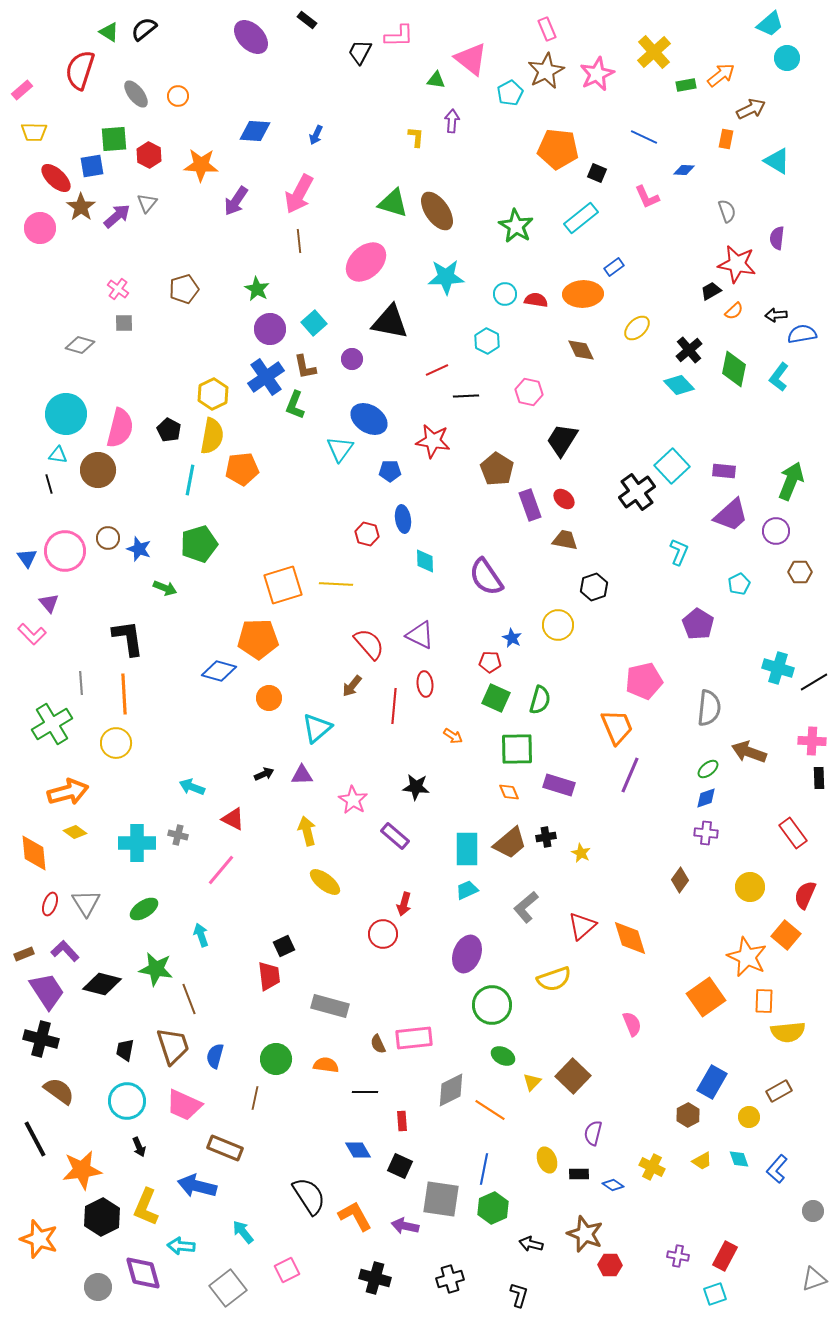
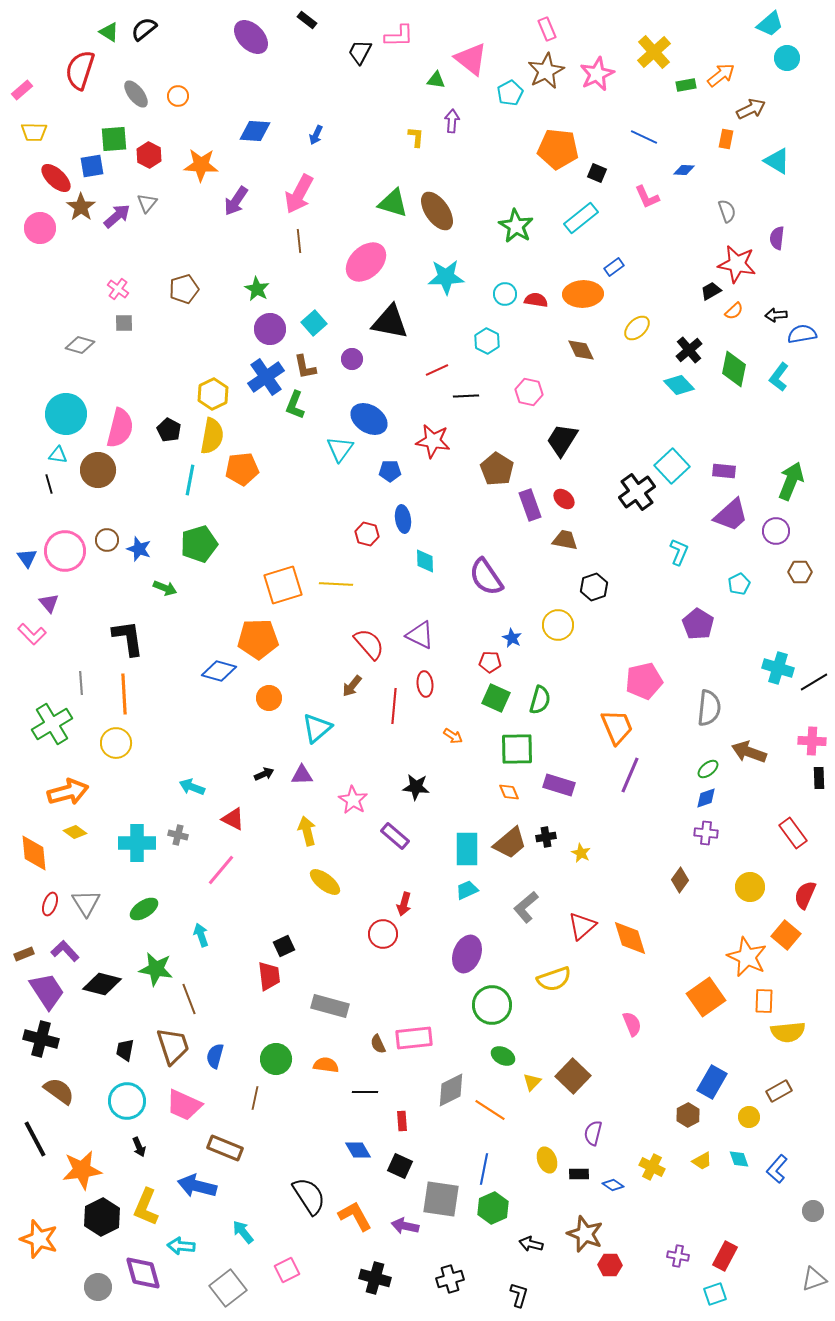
brown circle at (108, 538): moved 1 px left, 2 px down
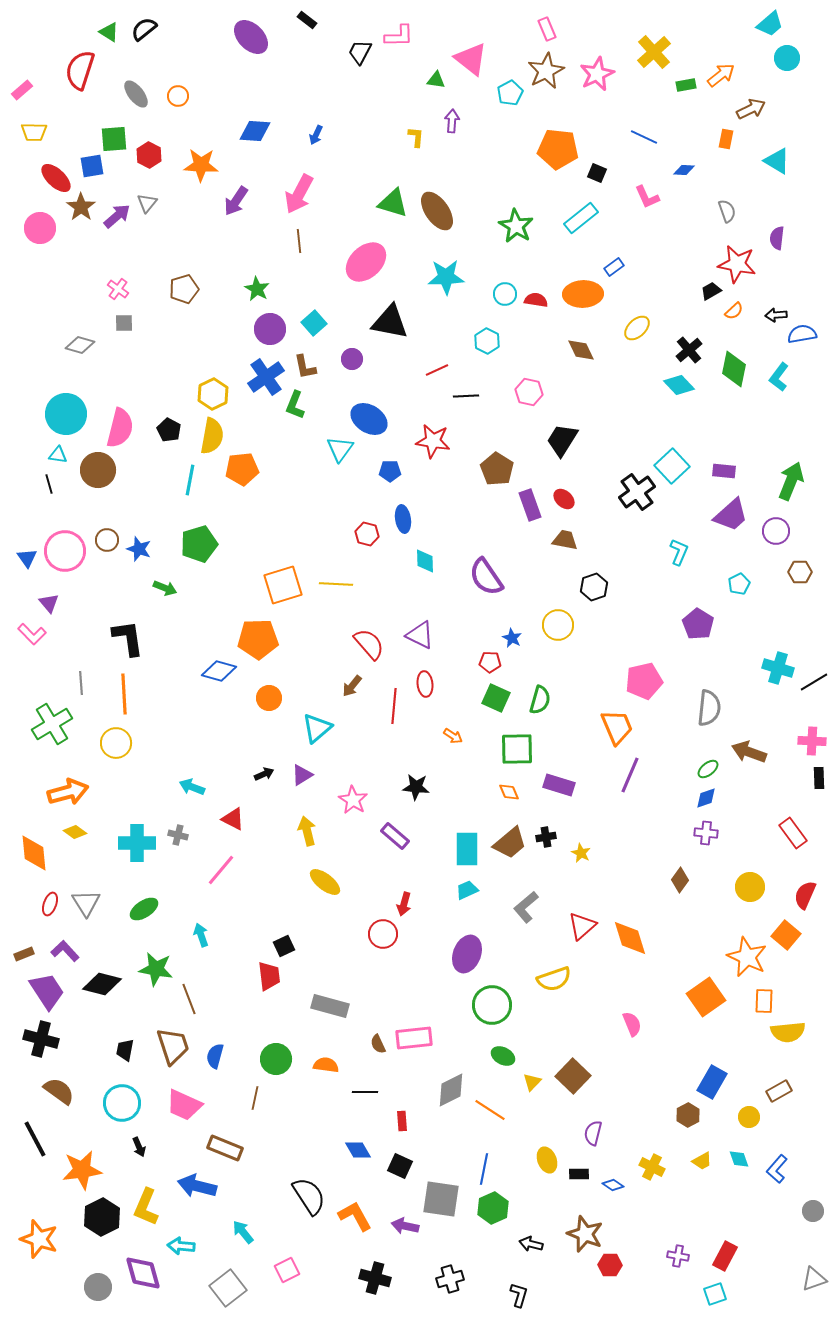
purple triangle at (302, 775): rotated 30 degrees counterclockwise
cyan circle at (127, 1101): moved 5 px left, 2 px down
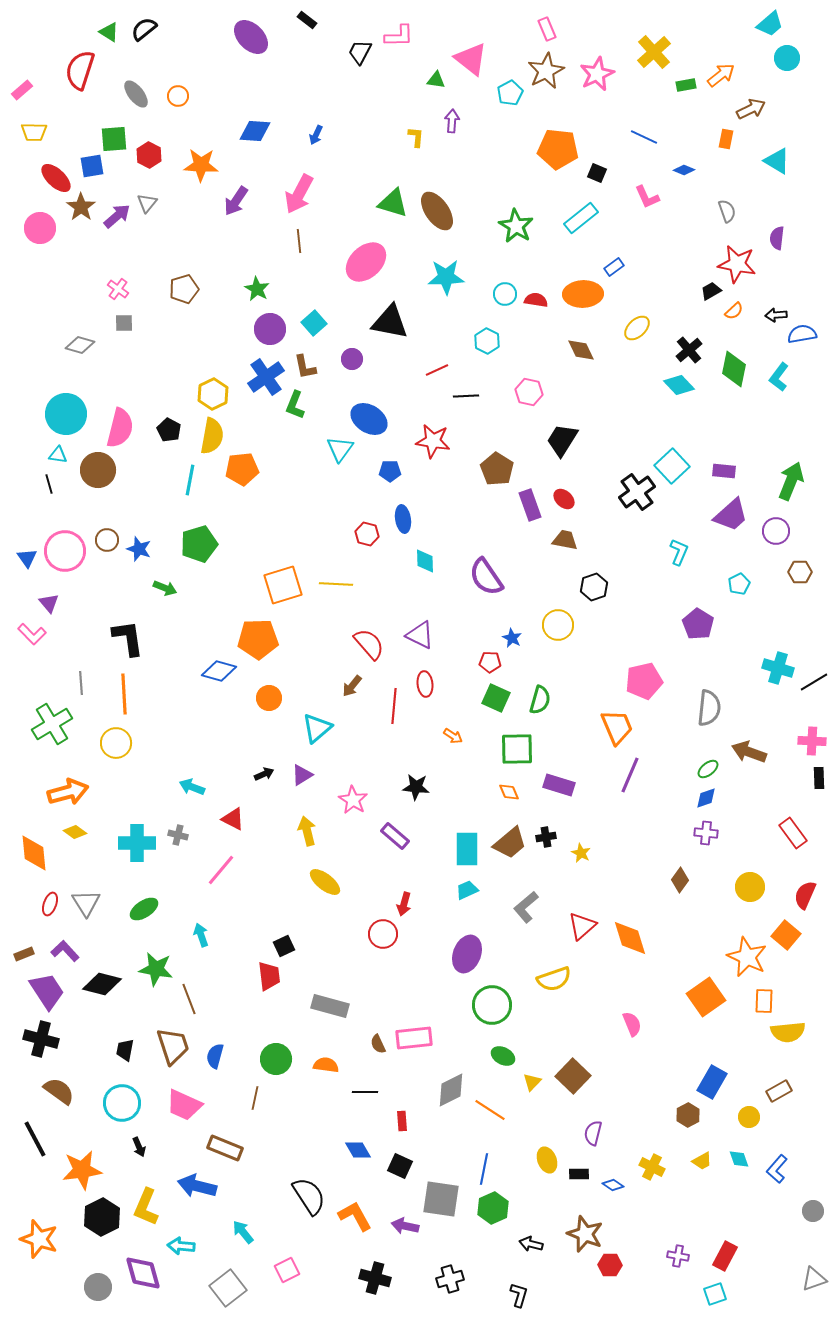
blue diamond at (684, 170): rotated 20 degrees clockwise
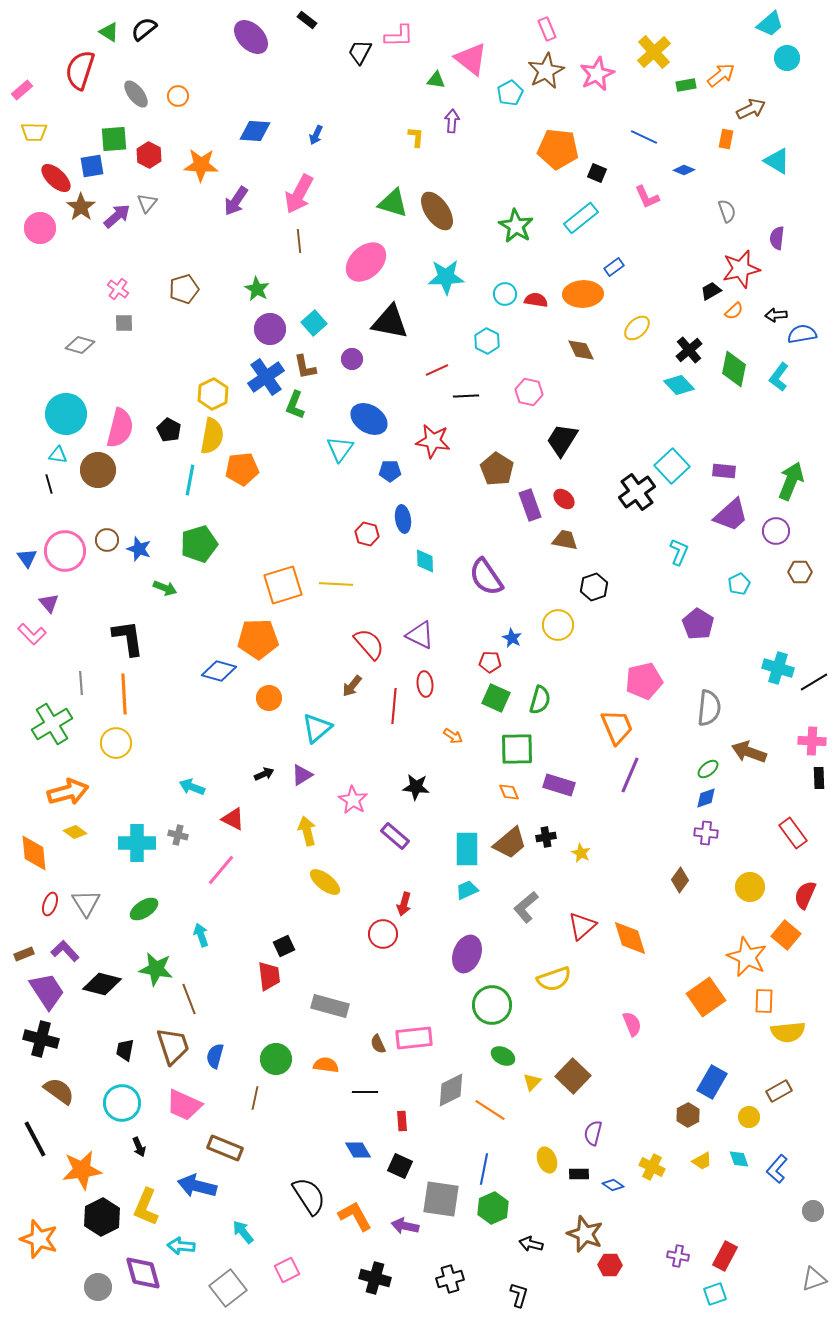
red star at (737, 264): moved 4 px right, 5 px down; rotated 24 degrees counterclockwise
